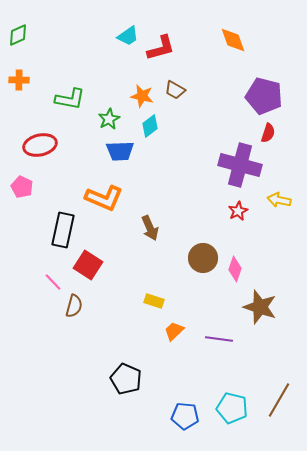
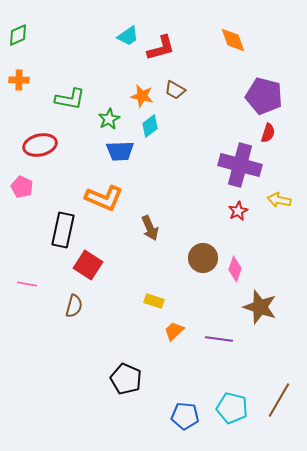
pink line: moved 26 px left, 2 px down; rotated 36 degrees counterclockwise
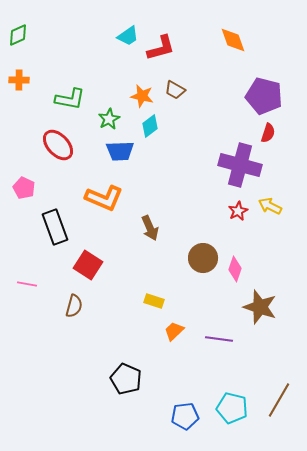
red ellipse: moved 18 px right; rotated 60 degrees clockwise
pink pentagon: moved 2 px right, 1 px down
yellow arrow: moved 9 px left, 6 px down; rotated 15 degrees clockwise
black rectangle: moved 8 px left, 3 px up; rotated 32 degrees counterclockwise
blue pentagon: rotated 12 degrees counterclockwise
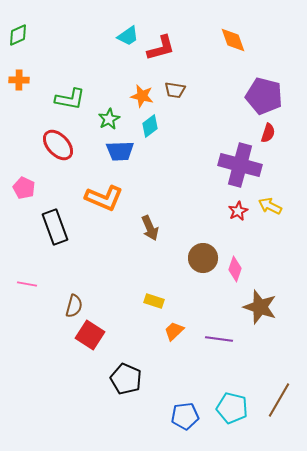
brown trapezoid: rotated 20 degrees counterclockwise
red square: moved 2 px right, 70 px down
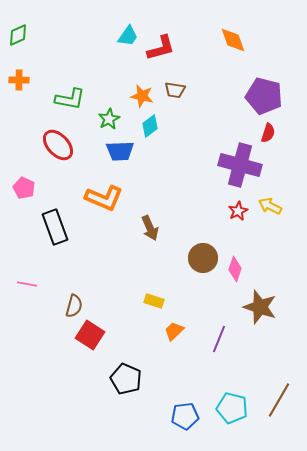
cyan trapezoid: rotated 20 degrees counterclockwise
purple line: rotated 76 degrees counterclockwise
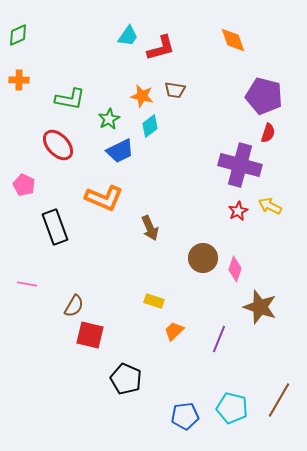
blue trapezoid: rotated 24 degrees counterclockwise
pink pentagon: moved 3 px up
brown semicircle: rotated 15 degrees clockwise
red square: rotated 20 degrees counterclockwise
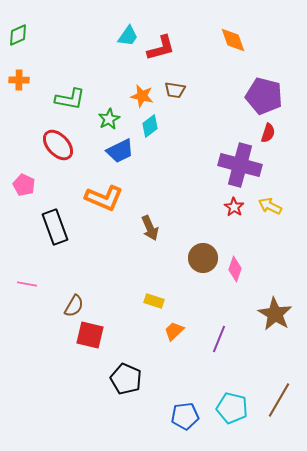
red star: moved 4 px left, 4 px up; rotated 12 degrees counterclockwise
brown star: moved 15 px right, 7 px down; rotated 12 degrees clockwise
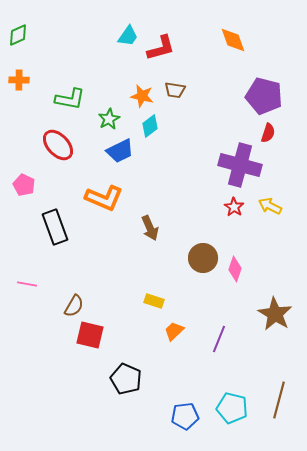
brown line: rotated 15 degrees counterclockwise
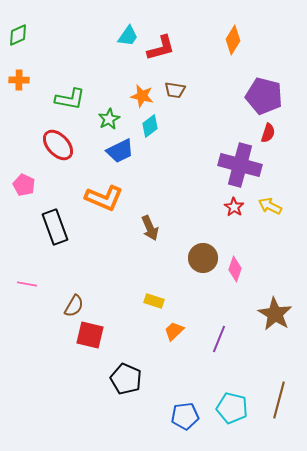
orange diamond: rotated 52 degrees clockwise
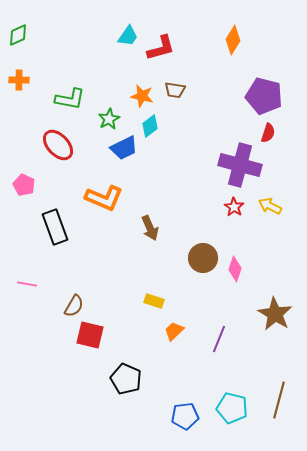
blue trapezoid: moved 4 px right, 3 px up
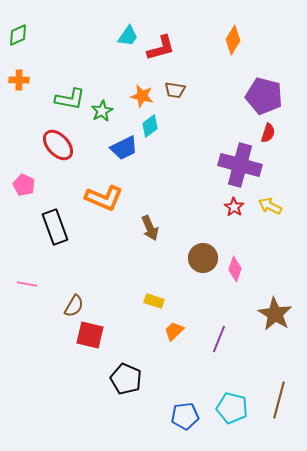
green star: moved 7 px left, 8 px up
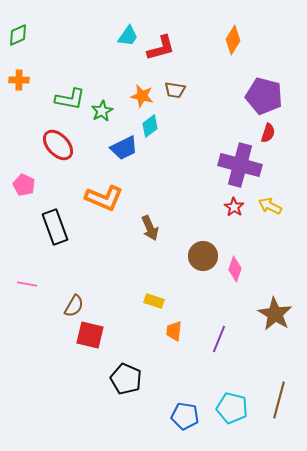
brown circle: moved 2 px up
orange trapezoid: rotated 40 degrees counterclockwise
blue pentagon: rotated 16 degrees clockwise
